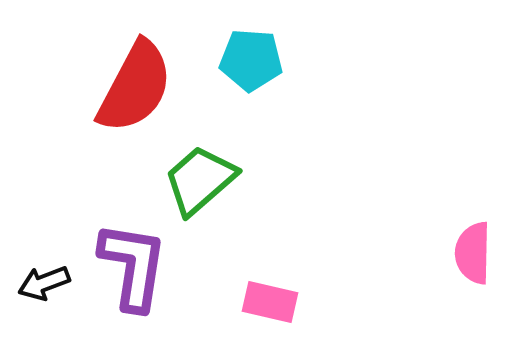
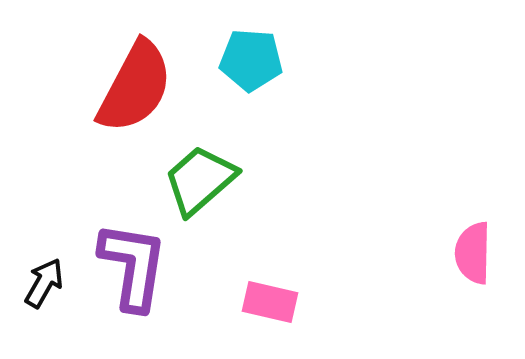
black arrow: rotated 141 degrees clockwise
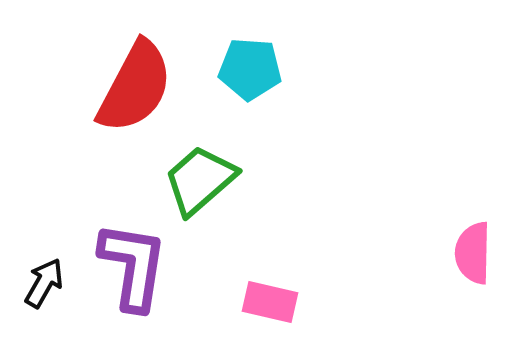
cyan pentagon: moved 1 px left, 9 px down
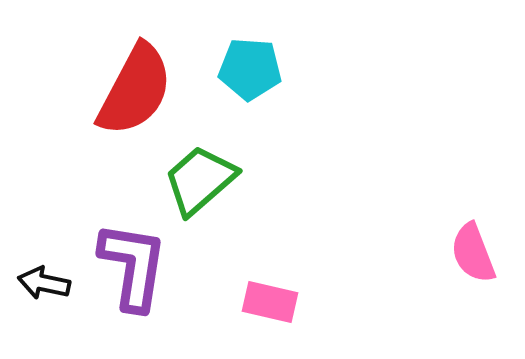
red semicircle: moved 3 px down
pink semicircle: rotated 22 degrees counterclockwise
black arrow: rotated 108 degrees counterclockwise
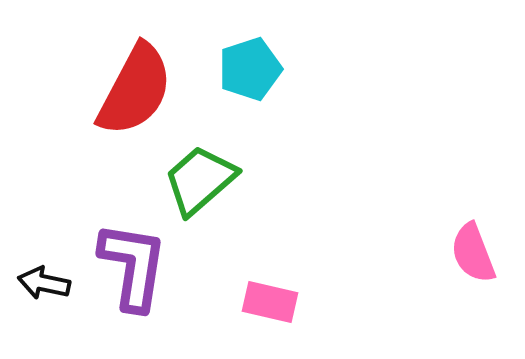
cyan pentagon: rotated 22 degrees counterclockwise
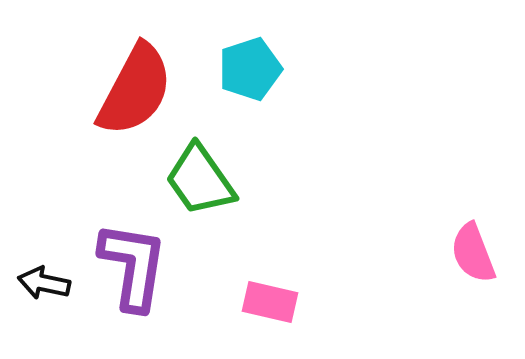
green trapezoid: rotated 84 degrees counterclockwise
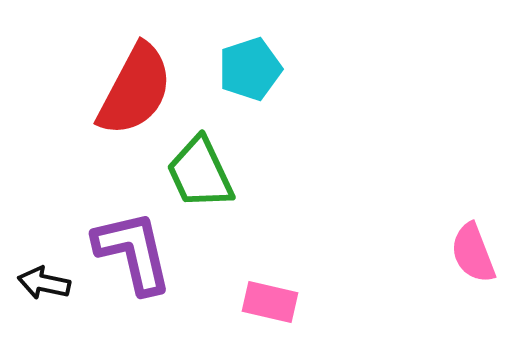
green trapezoid: moved 7 px up; rotated 10 degrees clockwise
purple L-shape: moved 14 px up; rotated 22 degrees counterclockwise
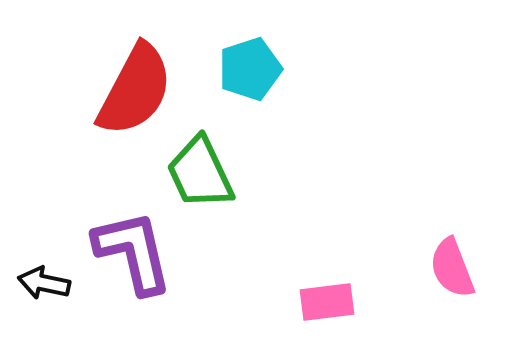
pink semicircle: moved 21 px left, 15 px down
pink rectangle: moved 57 px right; rotated 20 degrees counterclockwise
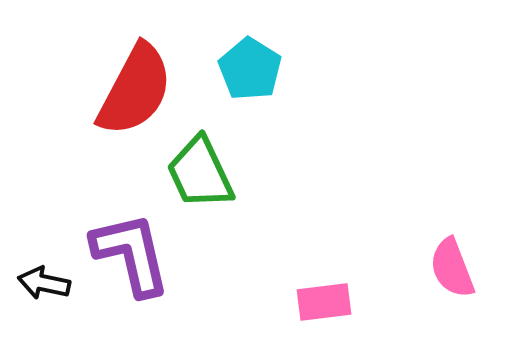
cyan pentagon: rotated 22 degrees counterclockwise
purple L-shape: moved 2 px left, 2 px down
pink rectangle: moved 3 px left
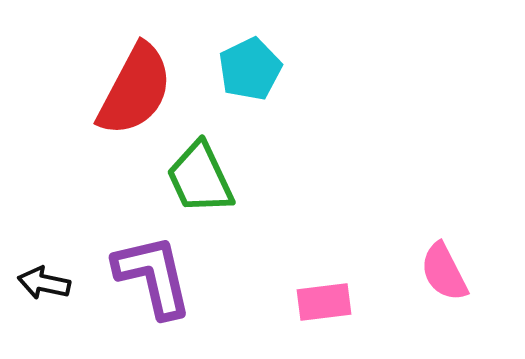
cyan pentagon: rotated 14 degrees clockwise
green trapezoid: moved 5 px down
purple L-shape: moved 22 px right, 22 px down
pink semicircle: moved 8 px left, 4 px down; rotated 6 degrees counterclockwise
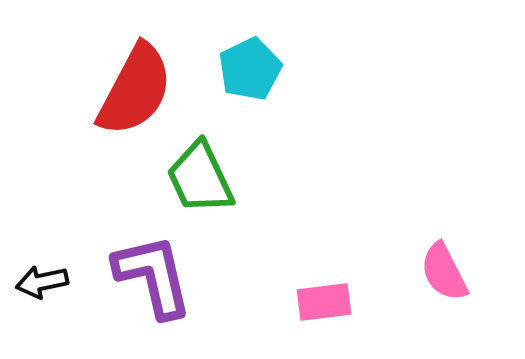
black arrow: moved 2 px left, 1 px up; rotated 24 degrees counterclockwise
